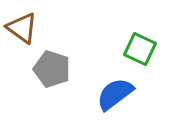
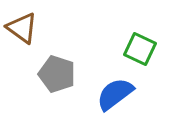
gray pentagon: moved 5 px right, 5 px down
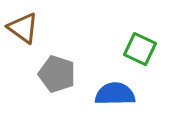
brown triangle: moved 1 px right
blue semicircle: rotated 36 degrees clockwise
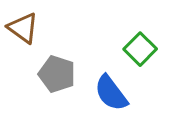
green square: rotated 20 degrees clockwise
blue semicircle: moved 4 px left, 1 px up; rotated 126 degrees counterclockwise
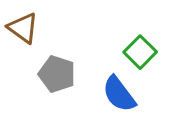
green square: moved 3 px down
blue semicircle: moved 8 px right, 1 px down
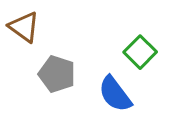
brown triangle: moved 1 px right, 1 px up
blue semicircle: moved 4 px left
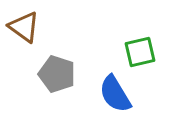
green square: rotated 32 degrees clockwise
blue semicircle: rotated 6 degrees clockwise
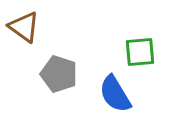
green square: rotated 8 degrees clockwise
gray pentagon: moved 2 px right
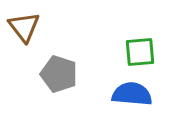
brown triangle: rotated 16 degrees clockwise
blue semicircle: moved 17 px right; rotated 126 degrees clockwise
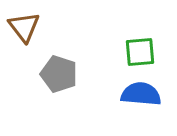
blue semicircle: moved 9 px right
